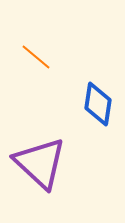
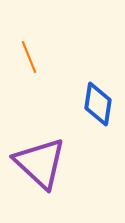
orange line: moved 7 px left; rotated 28 degrees clockwise
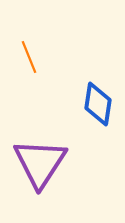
purple triangle: rotated 20 degrees clockwise
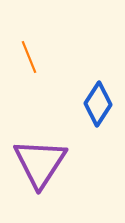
blue diamond: rotated 24 degrees clockwise
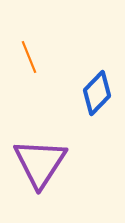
blue diamond: moved 1 px left, 11 px up; rotated 12 degrees clockwise
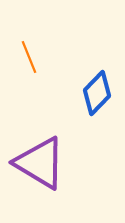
purple triangle: rotated 32 degrees counterclockwise
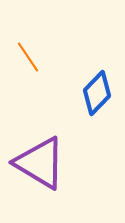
orange line: moved 1 px left; rotated 12 degrees counterclockwise
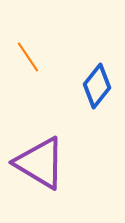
blue diamond: moved 7 px up; rotated 6 degrees counterclockwise
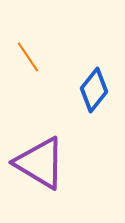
blue diamond: moved 3 px left, 4 px down
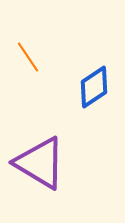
blue diamond: moved 3 px up; rotated 18 degrees clockwise
